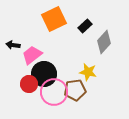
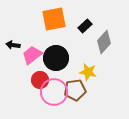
orange square: rotated 15 degrees clockwise
black circle: moved 12 px right, 16 px up
red circle: moved 11 px right, 4 px up
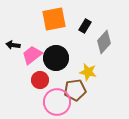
black rectangle: rotated 16 degrees counterclockwise
pink circle: moved 3 px right, 10 px down
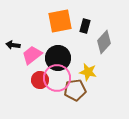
orange square: moved 6 px right, 2 px down
black rectangle: rotated 16 degrees counterclockwise
black circle: moved 2 px right
pink circle: moved 24 px up
